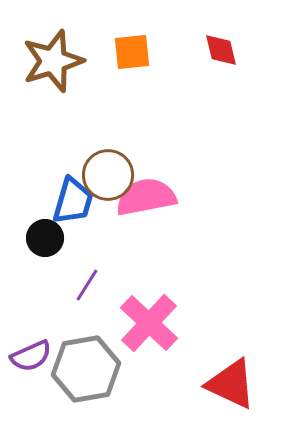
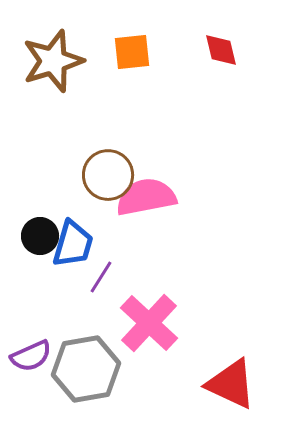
blue trapezoid: moved 43 px down
black circle: moved 5 px left, 2 px up
purple line: moved 14 px right, 8 px up
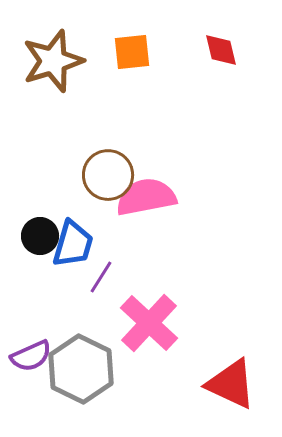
gray hexagon: moved 5 px left; rotated 24 degrees counterclockwise
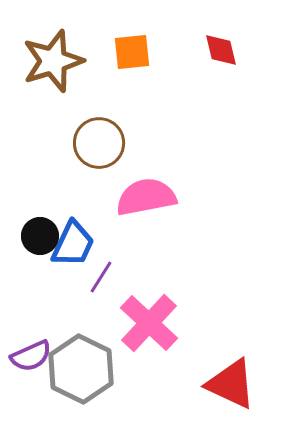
brown circle: moved 9 px left, 32 px up
blue trapezoid: rotated 9 degrees clockwise
